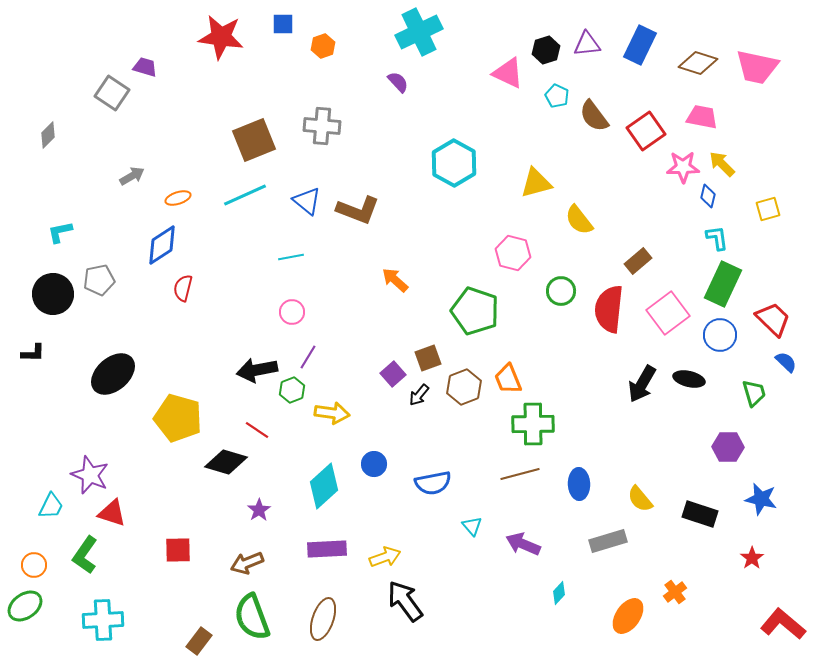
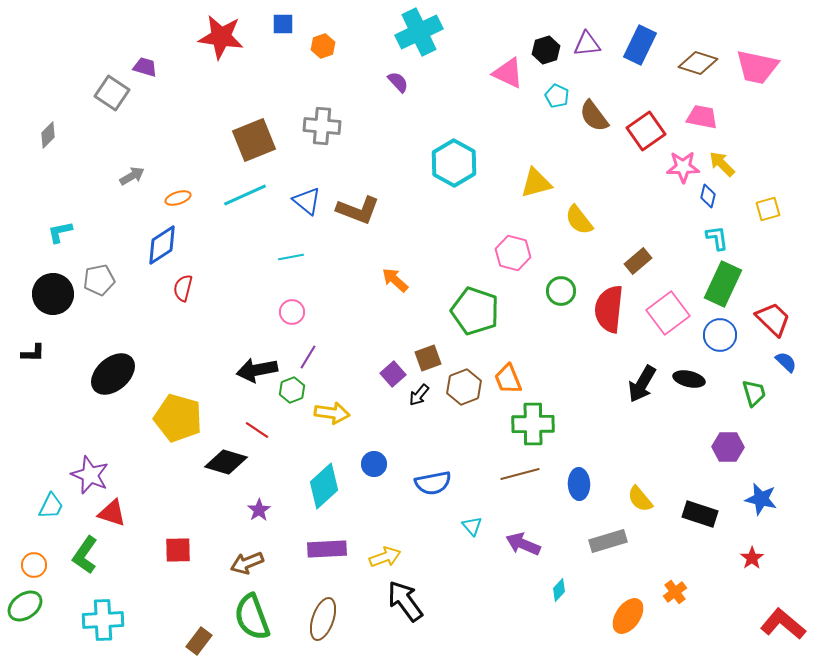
cyan diamond at (559, 593): moved 3 px up
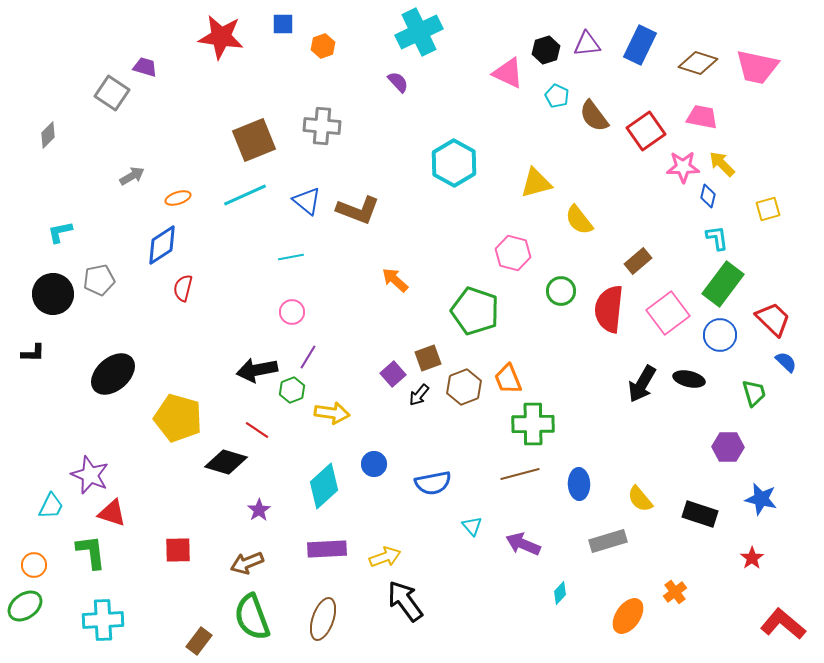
green rectangle at (723, 284): rotated 12 degrees clockwise
green L-shape at (85, 555): moved 6 px right, 3 px up; rotated 138 degrees clockwise
cyan diamond at (559, 590): moved 1 px right, 3 px down
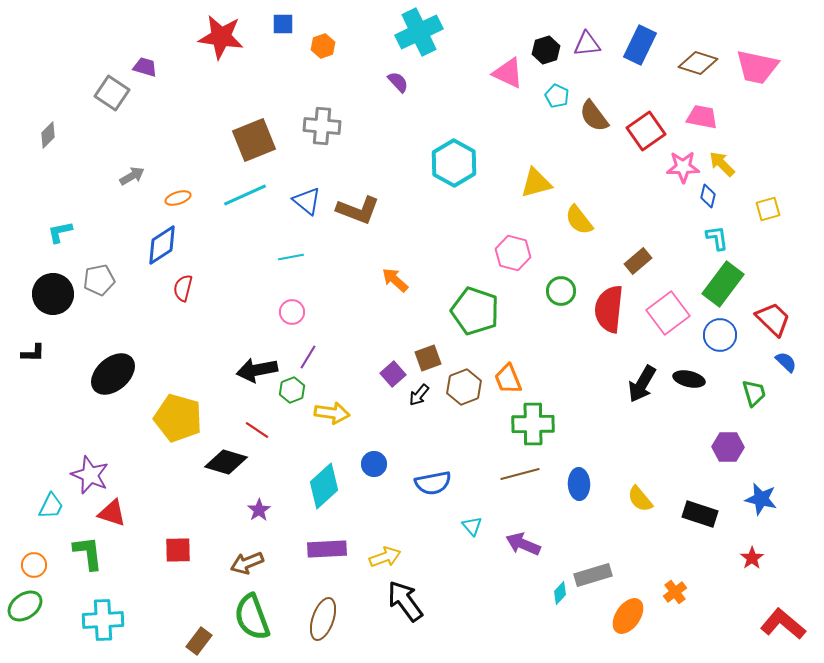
gray rectangle at (608, 541): moved 15 px left, 34 px down
green L-shape at (91, 552): moved 3 px left, 1 px down
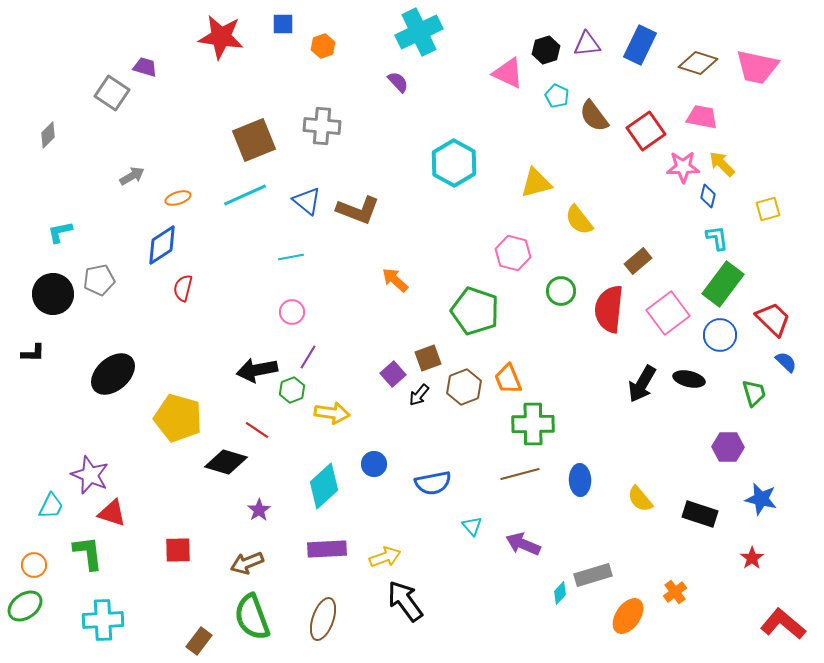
blue ellipse at (579, 484): moved 1 px right, 4 px up
